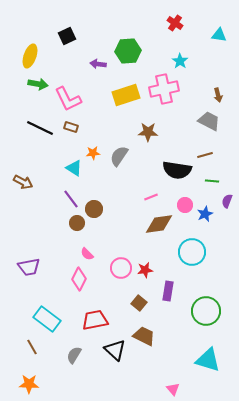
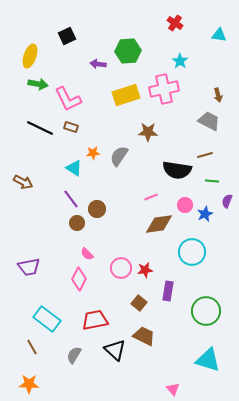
brown circle at (94, 209): moved 3 px right
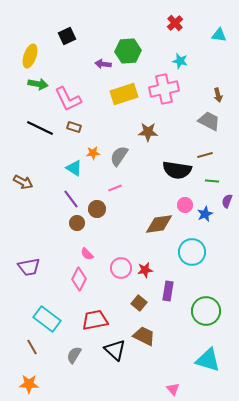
red cross at (175, 23): rotated 14 degrees clockwise
cyan star at (180, 61): rotated 21 degrees counterclockwise
purple arrow at (98, 64): moved 5 px right
yellow rectangle at (126, 95): moved 2 px left, 1 px up
brown rectangle at (71, 127): moved 3 px right
pink line at (151, 197): moved 36 px left, 9 px up
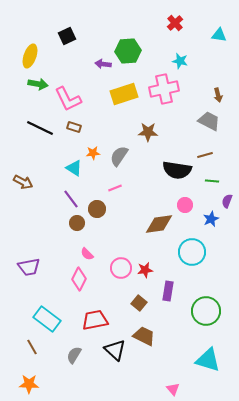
blue star at (205, 214): moved 6 px right, 5 px down
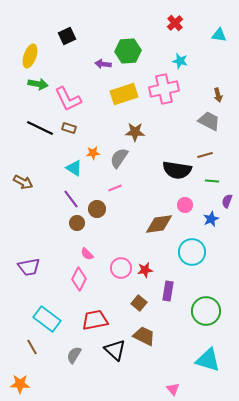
brown rectangle at (74, 127): moved 5 px left, 1 px down
brown star at (148, 132): moved 13 px left
gray semicircle at (119, 156): moved 2 px down
orange star at (29, 384): moved 9 px left
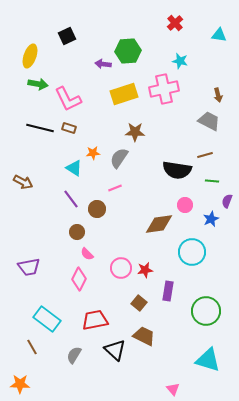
black line at (40, 128): rotated 12 degrees counterclockwise
brown circle at (77, 223): moved 9 px down
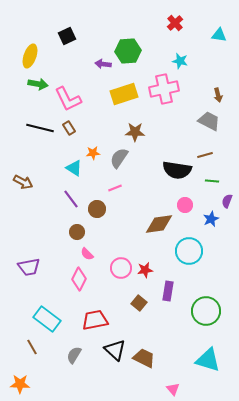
brown rectangle at (69, 128): rotated 40 degrees clockwise
cyan circle at (192, 252): moved 3 px left, 1 px up
brown trapezoid at (144, 336): moved 22 px down
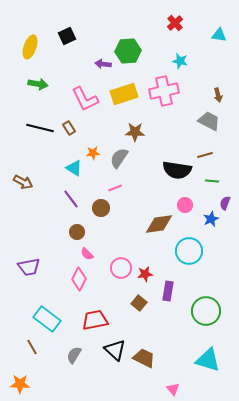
yellow ellipse at (30, 56): moved 9 px up
pink cross at (164, 89): moved 2 px down
pink L-shape at (68, 99): moved 17 px right
purple semicircle at (227, 201): moved 2 px left, 2 px down
brown circle at (97, 209): moved 4 px right, 1 px up
red star at (145, 270): moved 4 px down
